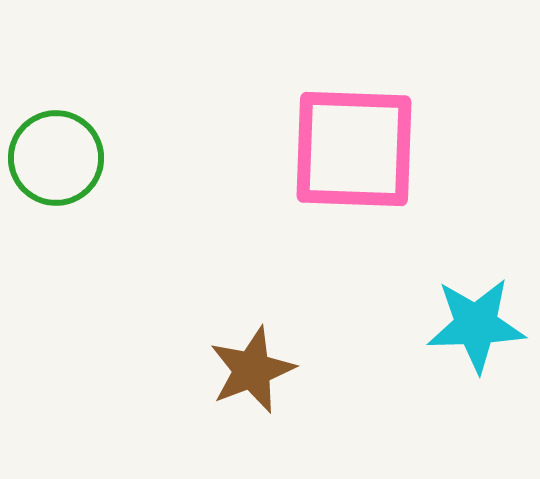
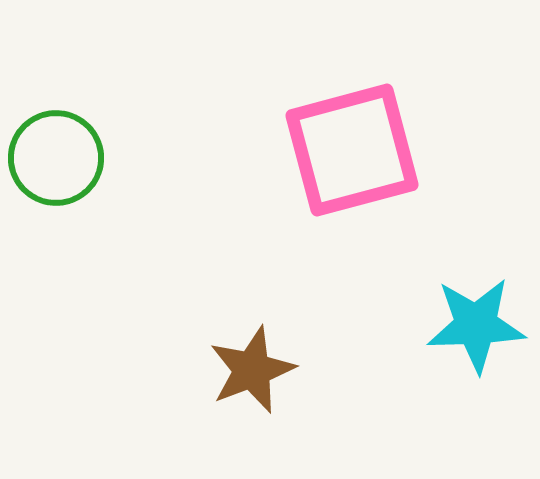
pink square: moved 2 px left, 1 px down; rotated 17 degrees counterclockwise
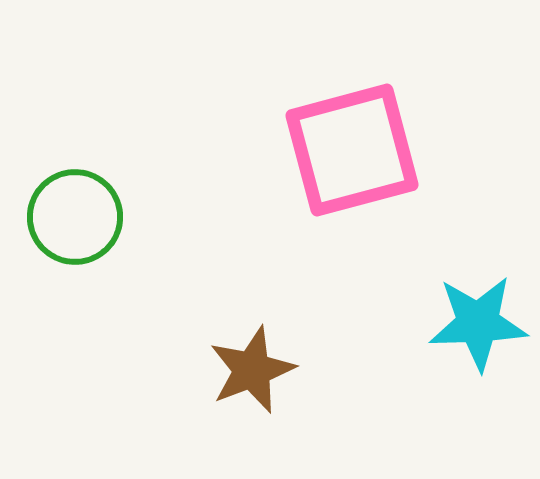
green circle: moved 19 px right, 59 px down
cyan star: moved 2 px right, 2 px up
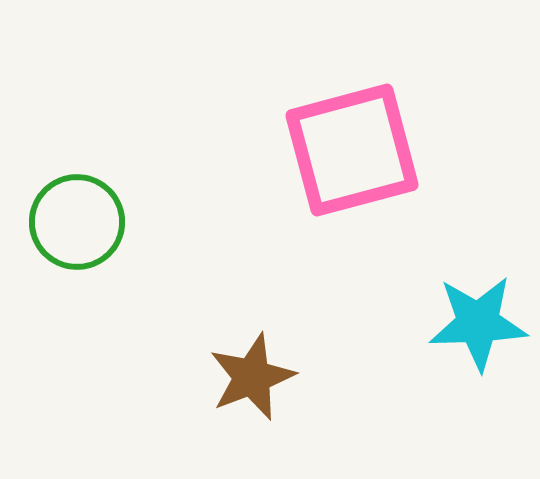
green circle: moved 2 px right, 5 px down
brown star: moved 7 px down
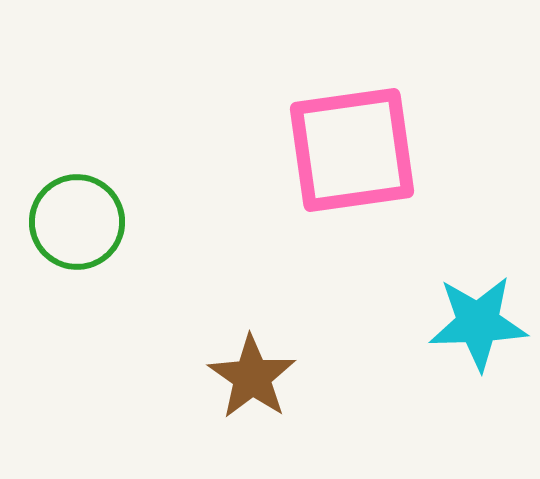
pink square: rotated 7 degrees clockwise
brown star: rotated 16 degrees counterclockwise
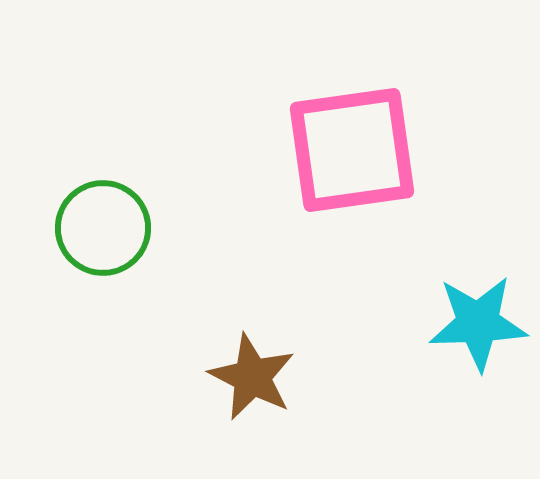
green circle: moved 26 px right, 6 px down
brown star: rotated 8 degrees counterclockwise
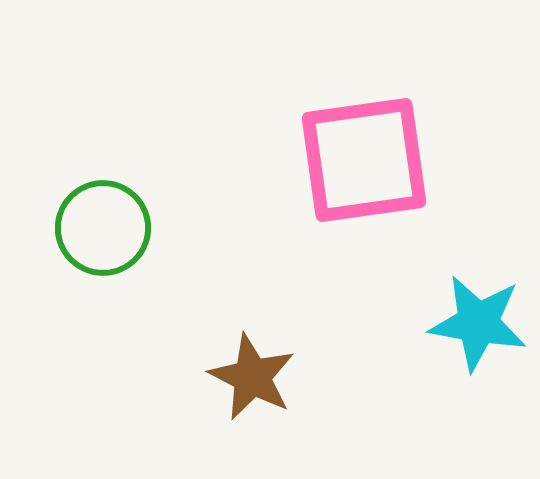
pink square: moved 12 px right, 10 px down
cyan star: rotated 12 degrees clockwise
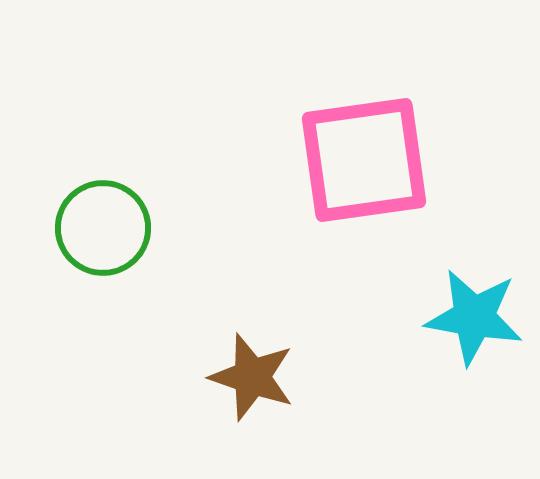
cyan star: moved 4 px left, 6 px up
brown star: rotated 8 degrees counterclockwise
